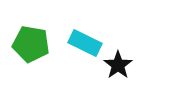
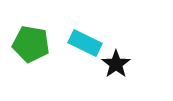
black star: moved 2 px left, 1 px up
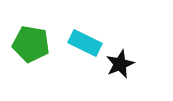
black star: moved 4 px right; rotated 12 degrees clockwise
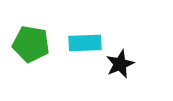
cyan rectangle: rotated 28 degrees counterclockwise
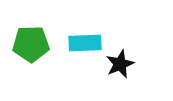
green pentagon: rotated 12 degrees counterclockwise
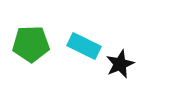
cyan rectangle: moved 1 px left, 3 px down; rotated 28 degrees clockwise
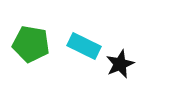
green pentagon: rotated 12 degrees clockwise
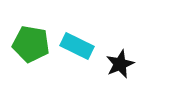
cyan rectangle: moved 7 px left
